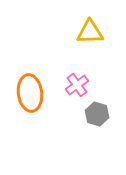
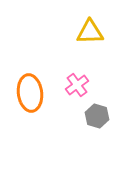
gray hexagon: moved 2 px down
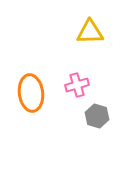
pink cross: rotated 20 degrees clockwise
orange ellipse: moved 1 px right
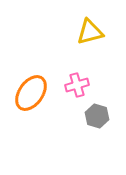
yellow triangle: rotated 12 degrees counterclockwise
orange ellipse: rotated 42 degrees clockwise
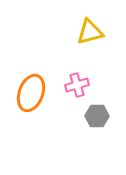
orange ellipse: rotated 15 degrees counterclockwise
gray hexagon: rotated 15 degrees counterclockwise
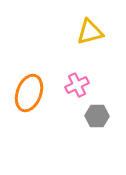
pink cross: rotated 10 degrees counterclockwise
orange ellipse: moved 2 px left
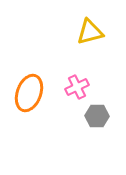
pink cross: moved 2 px down
